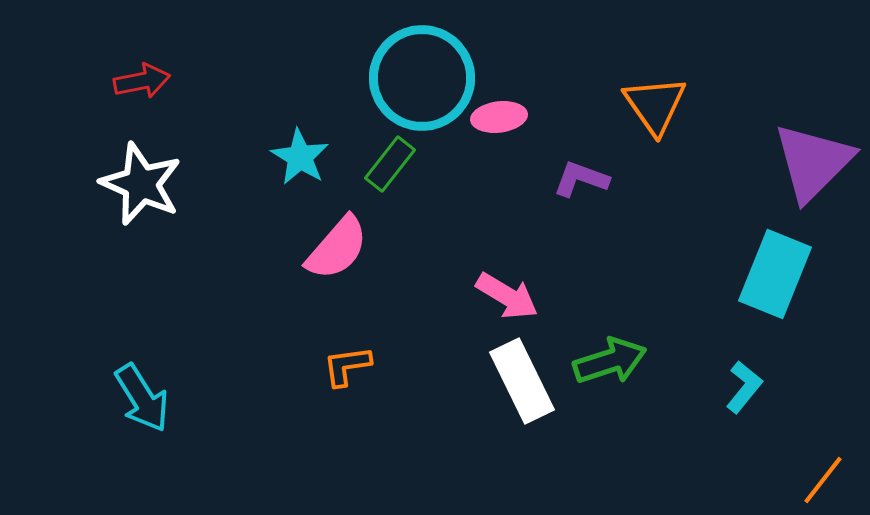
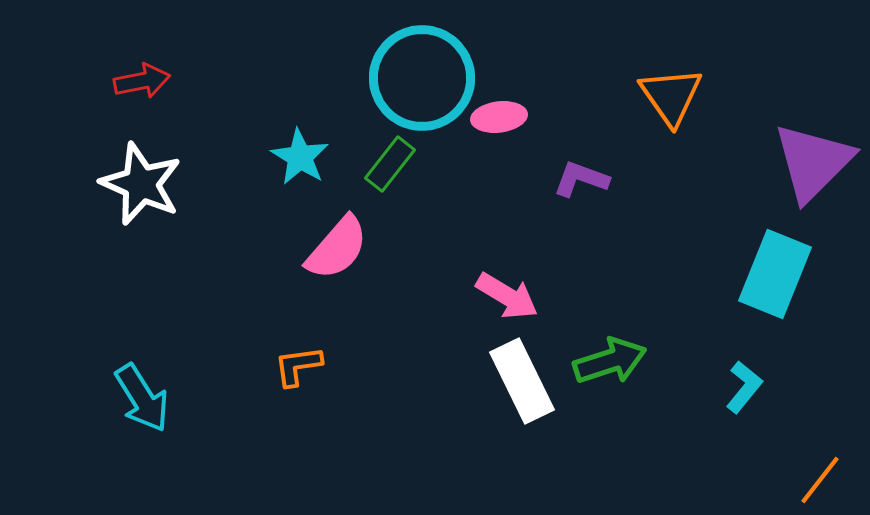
orange triangle: moved 16 px right, 9 px up
orange L-shape: moved 49 px left
orange line: moved 3 px left
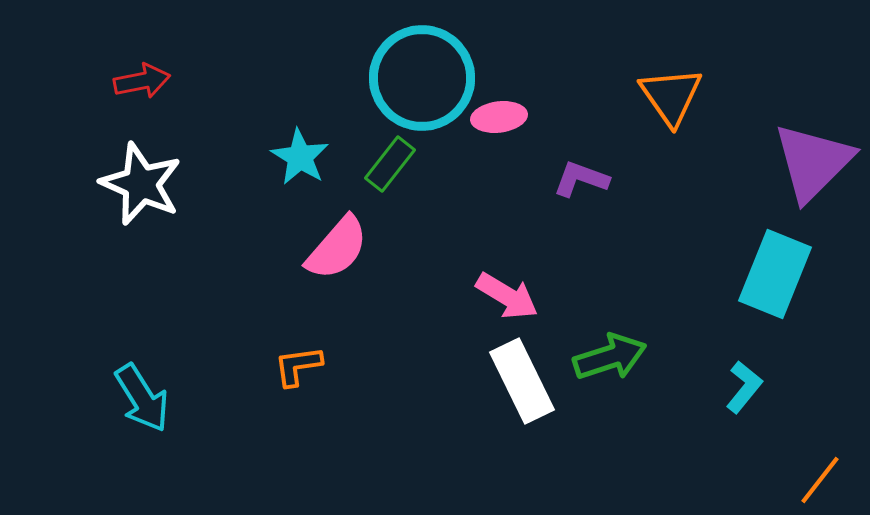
green arrow: moved 4 px up
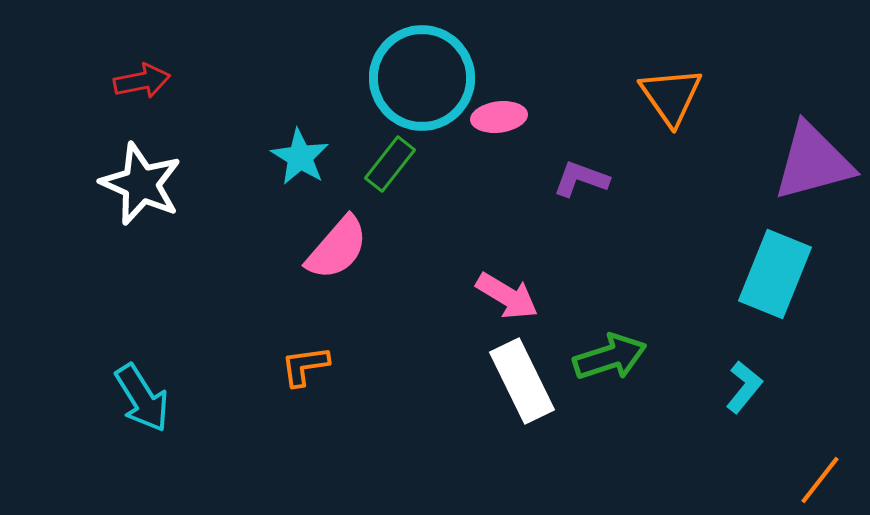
purple triangle: rotated 30 degrees clockwise
orange L-shape: moved 7 px right
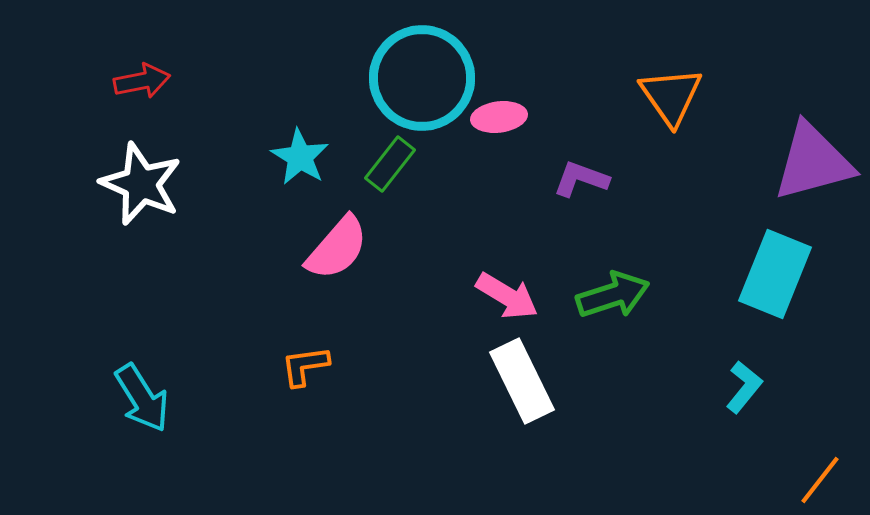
green arrow: moved 3 px right, 62 px up
